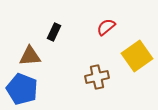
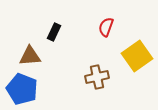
red semicircle: rotated 30 degrees counterclockwise
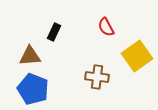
red semicircle: rotated 48 degrees counterclockwise
brown cross: rotated 20 degrees clockwise
blue pentagon: moved 11 px right
